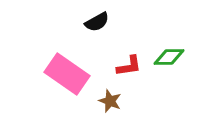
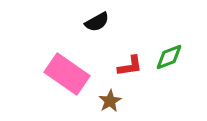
green diamond: rotated 20 degrees counterclockwise
red L-shape: moved 1 px right
brown star: rotated 20 degrees clockwise
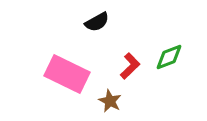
red L-shape: rotated 36 degrees counterclockwise
pink rectangle: rotated 9 degrees counterclockwise
brown star: rotated 15 degrees counterclockwise
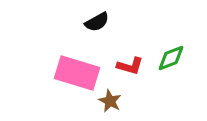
green diamond: moved 2 px right, 1 px down
red L-shape: rotated 60 degrees clockwise
pink rectangle: moved 10 px right, 1 px up; rotated 9 degrees counterclockwise
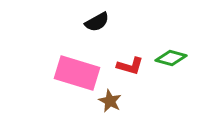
green diamond: rotated 36 degrees clockwise
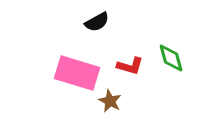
green diamond: rotated 60 degrees clockwise
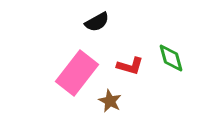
pink rectangle: rotated 69 degrees counterclockwise
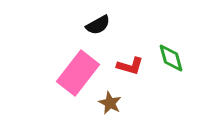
black semicircle: moved 1 px right, 3 px down
pink rectangle: moved 1 px right
brown star: moved 2 px down
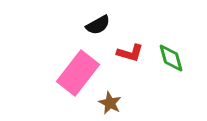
red L-shape: moved 13 px up
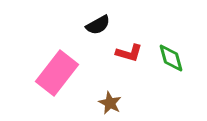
red L-shape: moved 1 px left
pink rectangle: moved 21 px left
